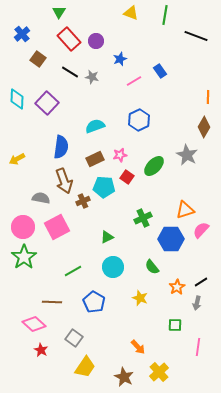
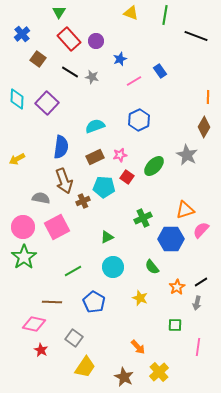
brown rectangle at (95, 159): moved 2 px up
pink diamond at (34, 324): rotated 30 degrees counterclockwise
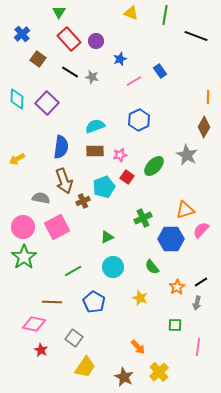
brown rectangle at (95, 157): moved 6 px up; rotated 24 degrees clockwise
cyan pentagon at (104, 187): rotated 25 degrees counterclockwise
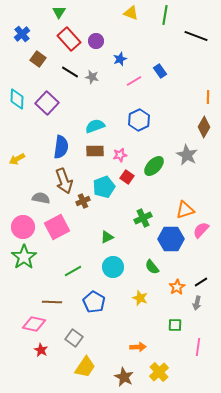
orange arrow at (138, 347): rotated 49 degrees counterclockwise
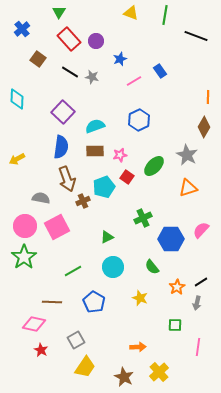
blue cross at (22, 34): moved 5 px up
purple square at (47, 103): moved 16 px right, 9 px down
brown arrow at (64, 181): moved 3 px right, 2 px up
orange triangle at (185, 210): moved 3 px right, 22 px up
pink circle at (23, 227): moved 2 px right, 1 px up
gray square at (74, 338): moved 2 px right, 2 px down; rotated 24 degrees clockwise
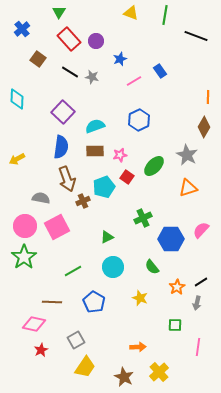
red star at (41, 350): rotated 16 degrees clockwise
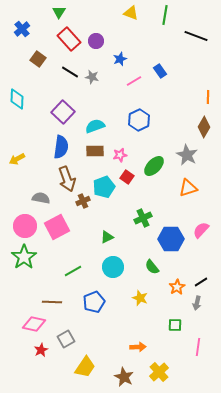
blue pentagon at (94, 302): rotated 20 degrees clockwise
gray square at (76, 340): moved 10 px left, 1 px up
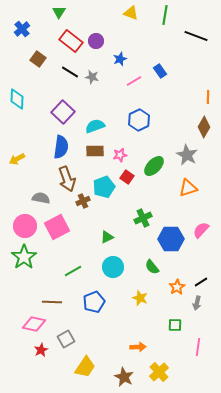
red rectangle at (69, 39): moved 2 px right, 2 px down; rotated 10 degrees counterclockwise
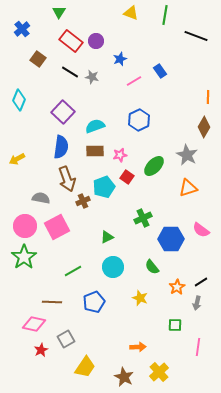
cyan diamond at (17, 99): moved 2 px right, 1 px down; rotated 20 degrees clockwise
pink semicircle at (201, 230): rotated 96 degrees counterclockwise
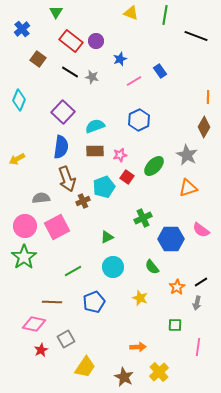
green triangle at (59, 12): moved 3 px left
gray semicircle at (41, 198): rotated 18 degrees counterclockwise
